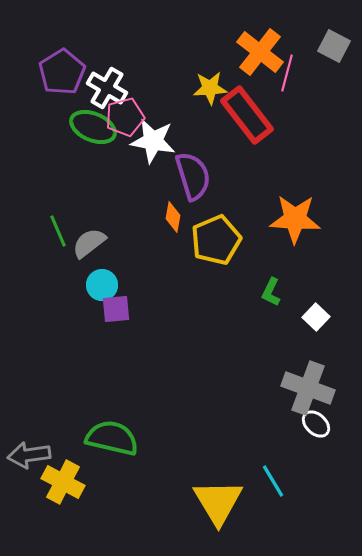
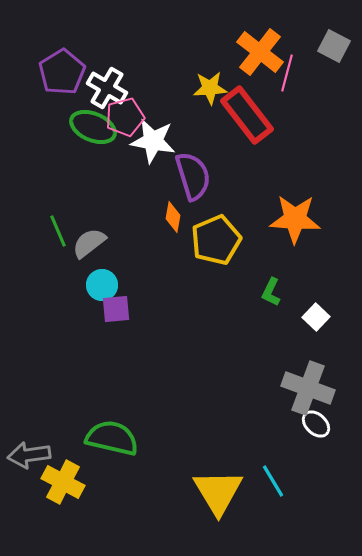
yellow triangle: moved 10 px up
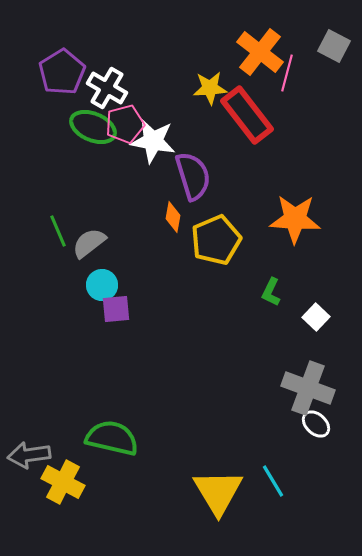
pink pentagon: moved 7 px down
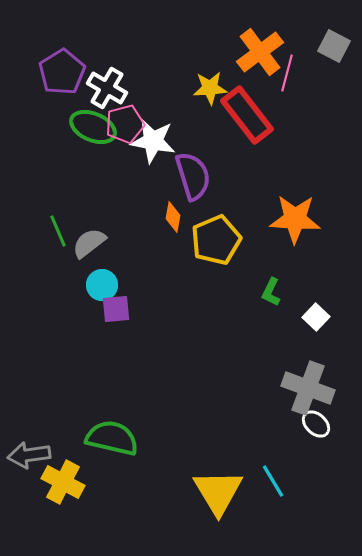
orange cross: rotated 15 degrees clockwise
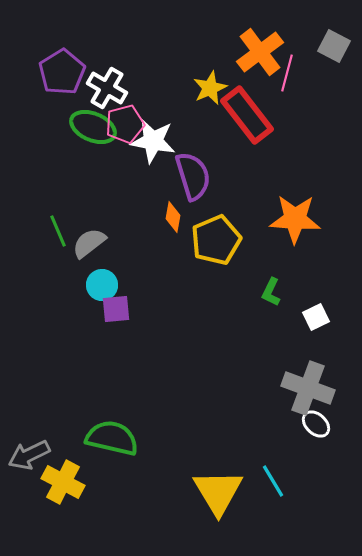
yellow star: rotated 20 degrees counterclockwise
white square: rotated 20 degrees clockwise
gray arrow: rotated 18 degrees counterclockwise
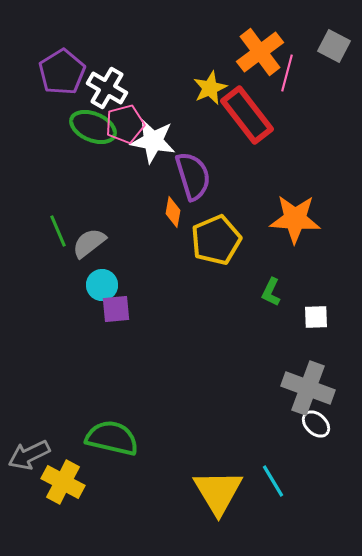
orange diamond: moved 5 px up
white square: rotated 24 degrees clockwise
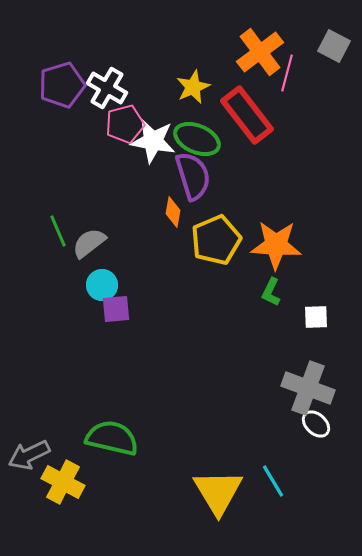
purple pentagon: moved 13 px down; rotated 15 degrees clockwise
yellow star: moved 17 px left, 1 px up
green ellipse: moved 104 px right, 12 px down
orange star: moved 19 px left, 26 px down
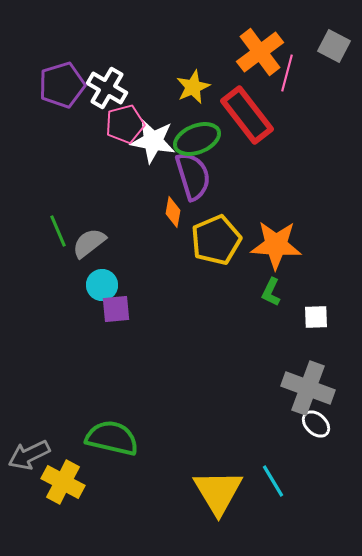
green ellipse: rotated 45 degrees counterclockwise
